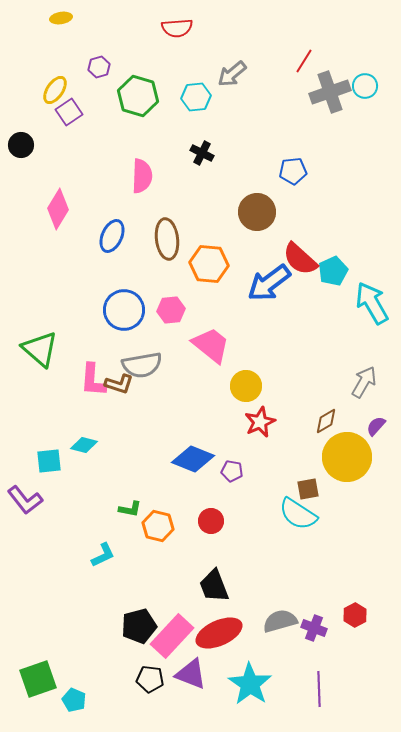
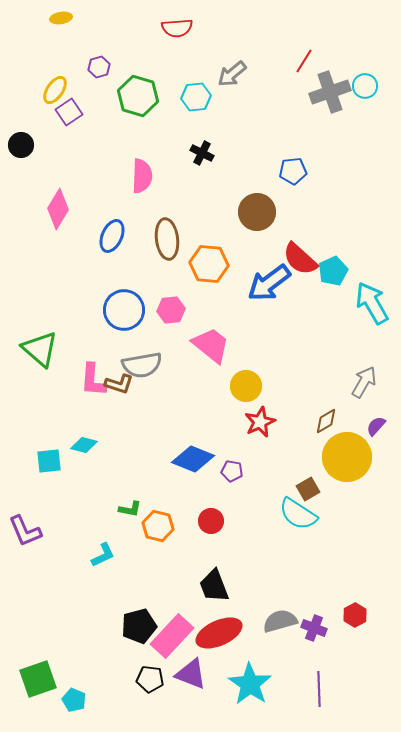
brown square at (308, 489): rotated 20 degrees counterclockwise
purple L-shape at (25, 500): moved 31 px down; rotated 15 degrees clockwise
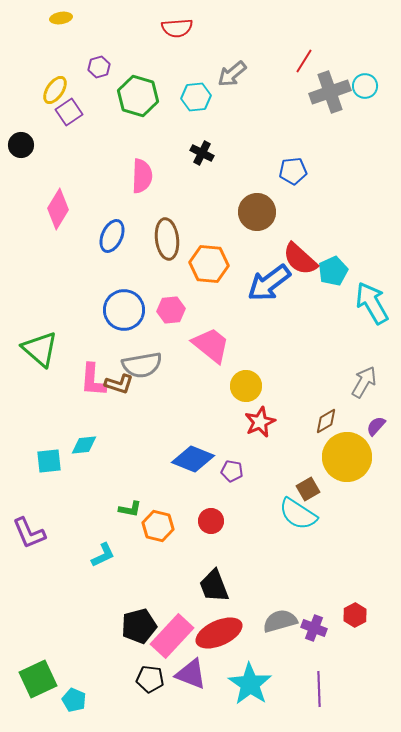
cyan diamond at (84, 445): rotated 20 degrees counterclockwise
purple L-shape at (25, 531): moved 4 px right, 2 px down
green square at (38, 679): rotated 6 degrees counterclockwise
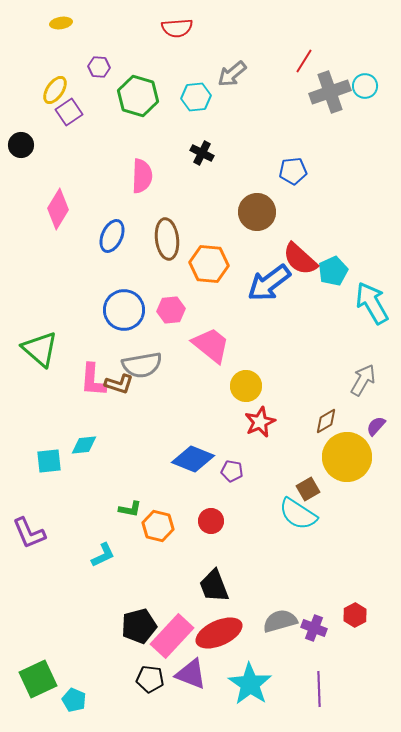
yellow ellipse at (61, 18): moved 5 px down
purple hexagon at (99, 67): rotated 20 degrees clockwise
gray arrow at (364, 382): moved 1 px left, 2 px up
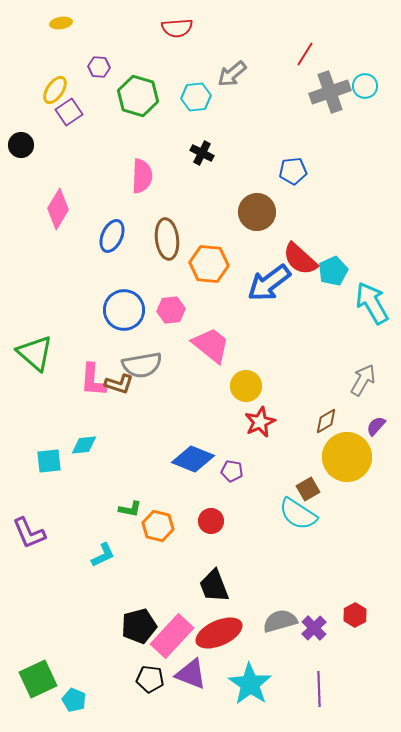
red line at (304, 61): moved 1 px right, 7 px up
green triangle at (40, 349): moved 5 px left, 4 px down
purple cross at (314, 628): rotated 25 degrees clockwise
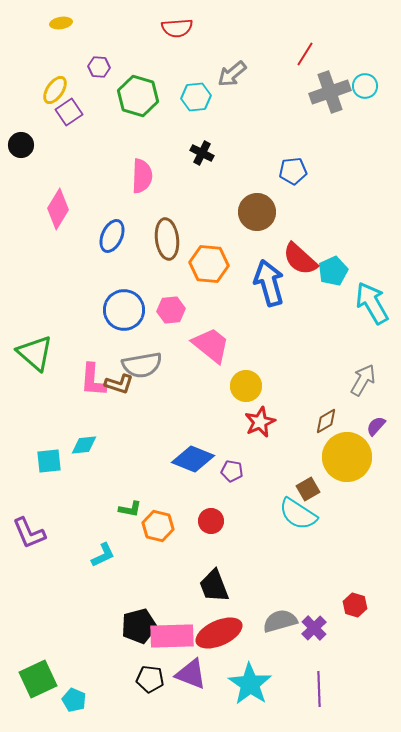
blue arrow at (269, 283): rotated 111 degrees clockwise
red hexagon at (355, 615): moved 10 px up; rotated 15 degrees counterclockwise
pink rectangle at (172, 636): rotated 45 degrees clockwise
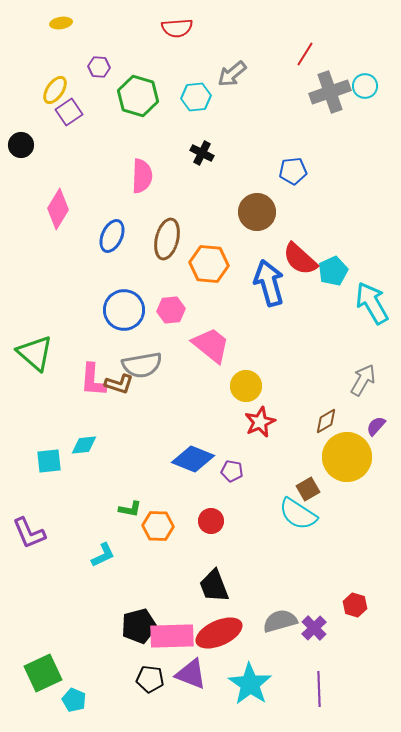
brown ellipse at (167, 239): rotated 21 degrees clockwise
orange hexagon at (158, 526): rotated 12 degrees counterclockwise
green square at (38, 679): moved 5 px right, 6 px up
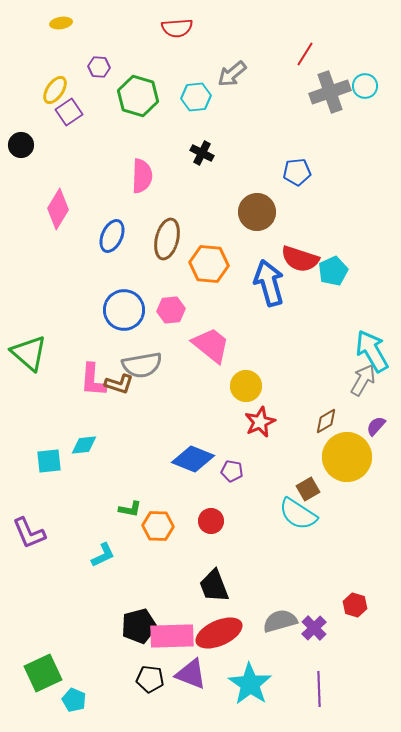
blue pentagon at (293, 171): moved 4 px right, 1 px down
red semicircle at (300, 259): rotated 24 degrees counterclockwise
cyan arrow at (372, 303): moved 48 px down
green triangle at (35, 353): moved 6 px left
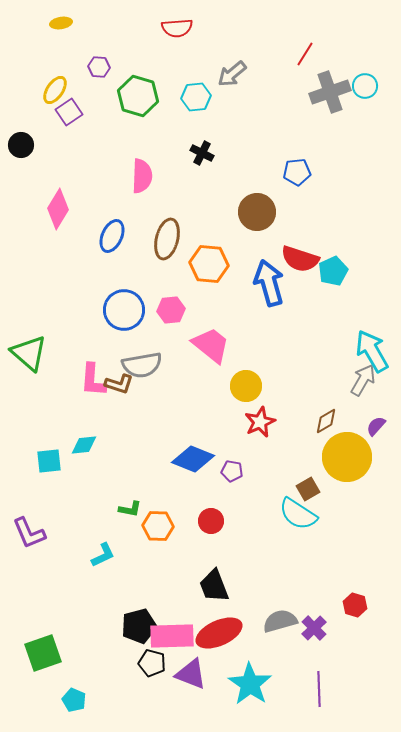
green square at (43, 673): moved 20 px up; rotated 6 degrees clockwise
black pentagon at (150, 679): moved 2 px right, 16 px up; rotated 8 degrees clockwise
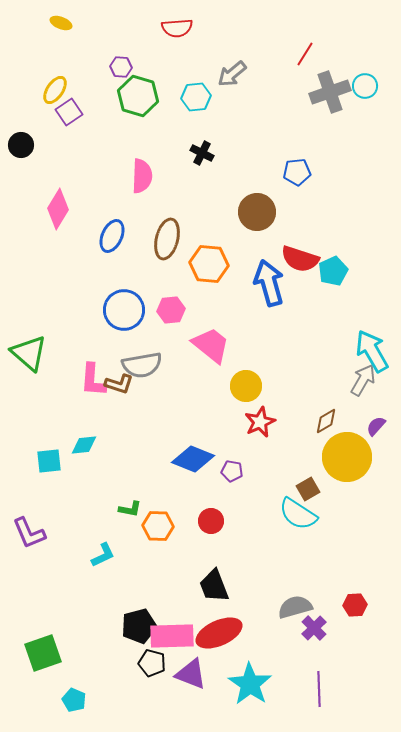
yellow ellipse at (61, 23): rotated 30 degrees clockwise
purple hexagon at (99, 67): moved 22 px right
red hexagon at (355, 605): rotated 20 degrees counterclockwise
gray semicircle at (280, 621): moved 15 px right, 14 px up
